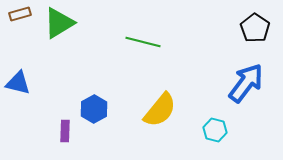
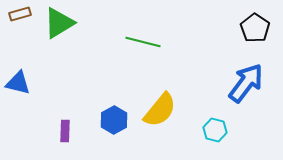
blue hexagon: moved 20 px right, 11 px down
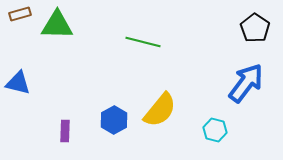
green triangle: moved 2 px left, 2 px down; rotated 32 degrees clockwise
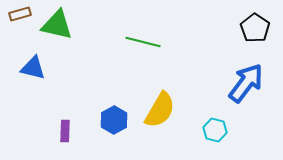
green triangle: rotated 12 degrees clockwise
blue triangle: moved 15 px right, 15 px up
yellow semicircle: rotated 9 degrees counterclockwise
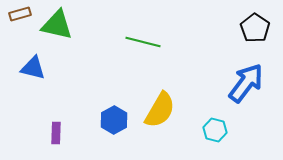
purple rectangle: moved 9 px left, 2 px down
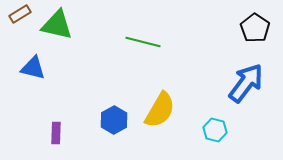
brown rectangle: rotated 15 degrees counterclockwise
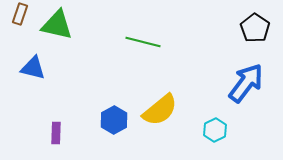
brown rectangle: rotated 40 degrees counterclockwise
yellow semicircle: rotated 21 degrees clockwise
cyan hexagon: rotated 20 degrees clockwise
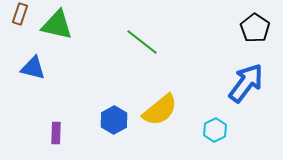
green line: moved 1 px left; rotated 24 degrees clockwise
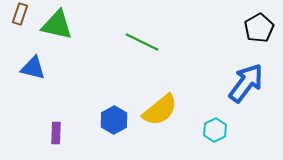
black pentagon: moved 4 px right; rotated 8 degrees clockwise
green line: rotated 12 degrees counterclockwise
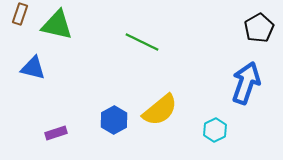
blue arrow: rotated 18 degrees counterclockwise
purple rectangle: rotated 70 degrees clockwise
